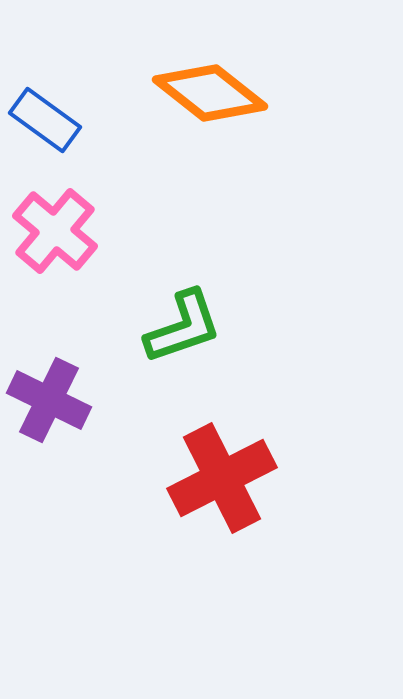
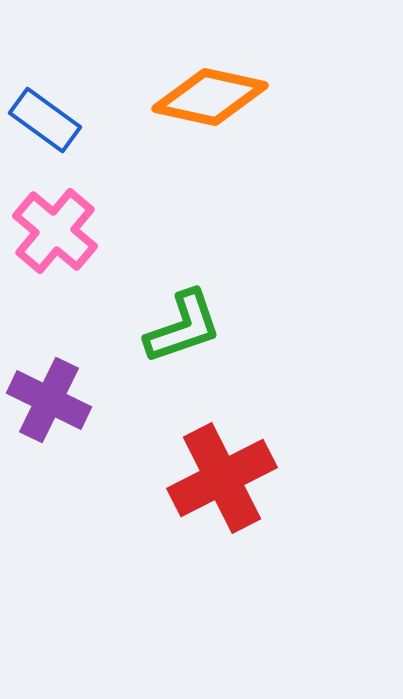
orange diamond: moved 4 px down; rotated 26 degrees counterclockwise
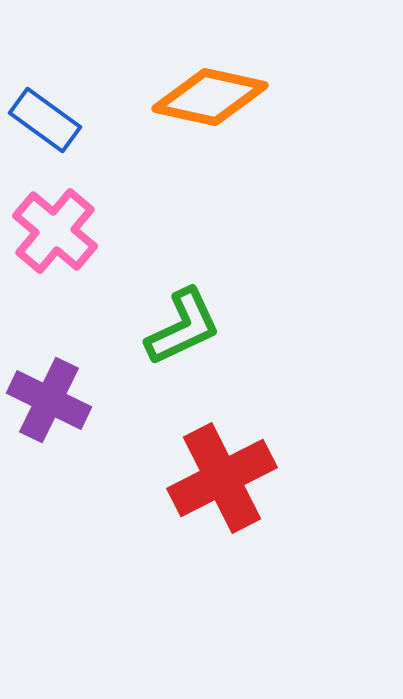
green L-shape: rotated 6 degrees counterclockwise
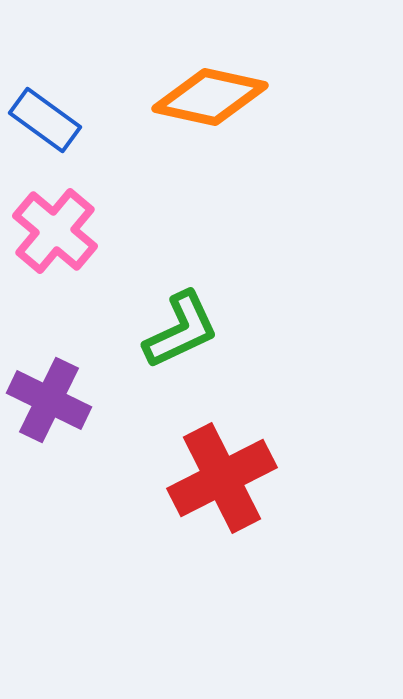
green L-shape: moved 2 px left, 3 px down
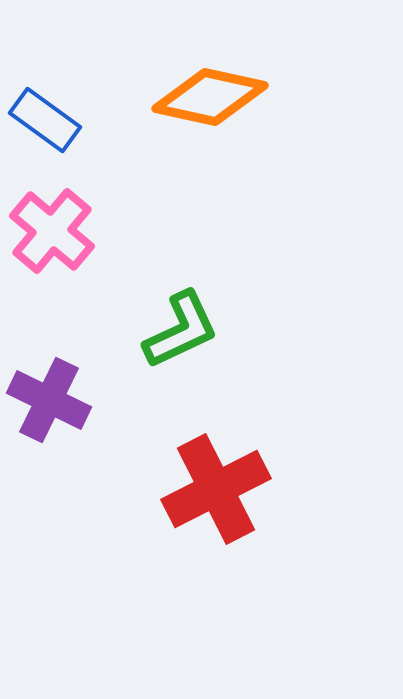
pink cross: moved 3 px left
red cross: moved 6 px left, 11 px down
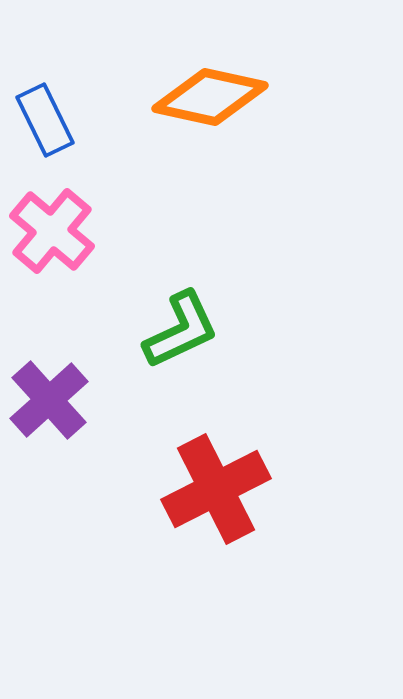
blue rectangle: rotated 28 degrees clockwise
purple cross: rotated 22 degrees clockwise
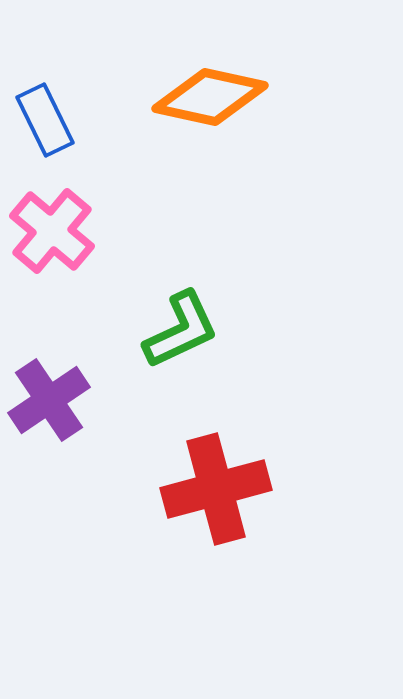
purple cross: rotated 8 degrees clockwise
red cross: rotated 12 degrees clockwise
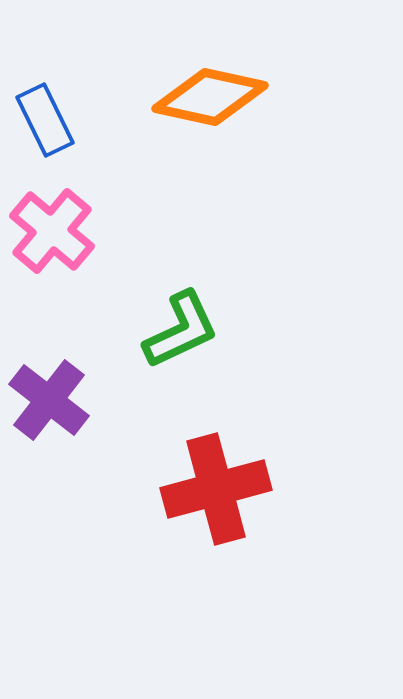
purple cross: rotated 18 degrees counterclockwise
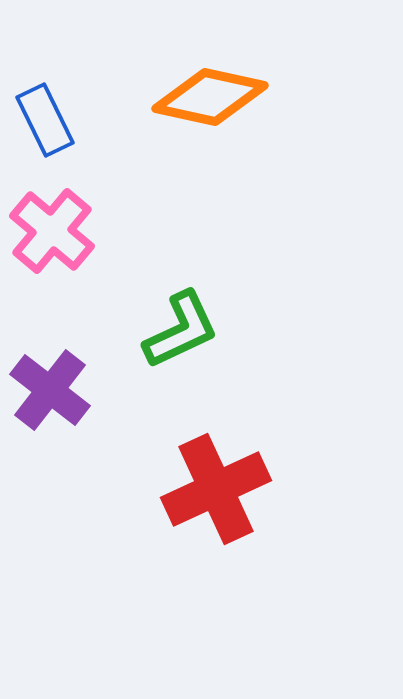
purple cross: moved 1 px right, 10 px up
red cross: rotated 10 degrees counterclockwise
